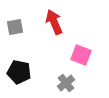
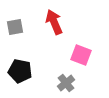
black pentagon: moved 1 px right, 1 px up
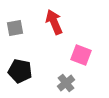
gray square: moved 1 px down
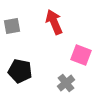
gray square: moved 3 px left, 2 px up
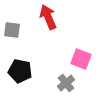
red arrow: moved 6 px left, 5 px up
gray square: moved 4 px down; rotated 18 degrees clockwise
pink square: moved 4 px down
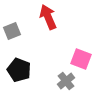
gray square: moved 1 px down; rotated 30 degrees counterclockwise
black pentagon: moved 1 px left, 1 px up; rotated 10 degrees clockwise
gray cross: moved 2 px up
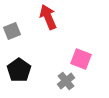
black pentagon: rotated 15 degrees clockwise
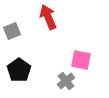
pink square: moved 1 px down; rotated 10 degrees counterclockwise
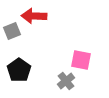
red arrow: moved 14 px left, 1 px up; rotated 65 degrees counterclockwise
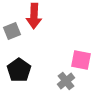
red arrow: rotated 90 degrees counterclockwise
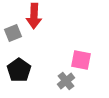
gray square: moved 1 px right, 2 px down
